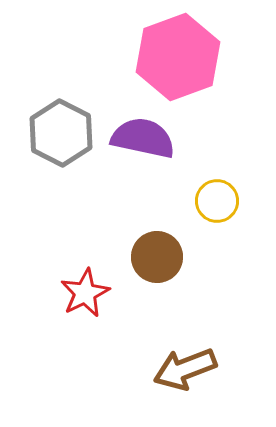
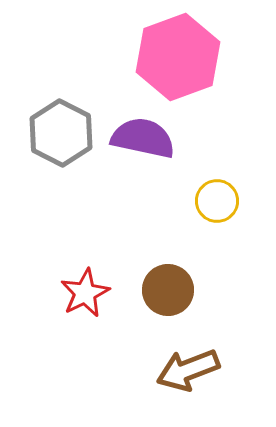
brown circle: moved 11 px right, 33 px down
brown arrow: moved 3 px right, 1 px down
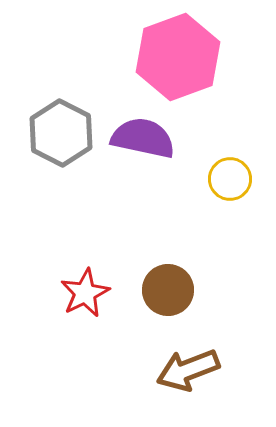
yellow circle: moved 13 px right, 22 px up
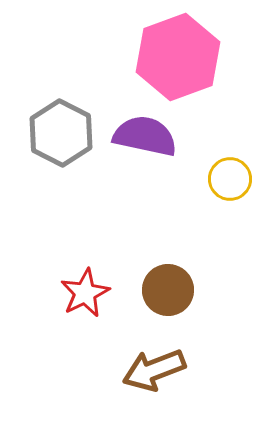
purple semicircle: moved 2 px right, 2 px up
brown arrow: moved 34 px left
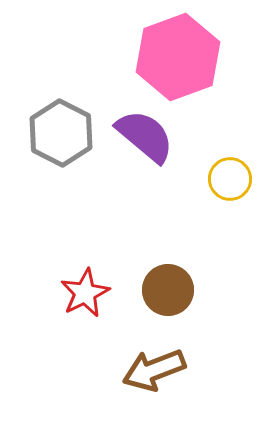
purple semicircle: rotated 28 degrees clockwise
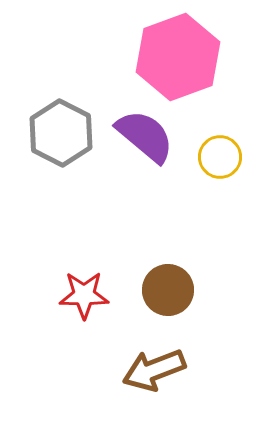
yellow circle: moved 10 px left, 22 px up
red star: moved 1 px left, 2 px down; rotated 27 degrees clockwise
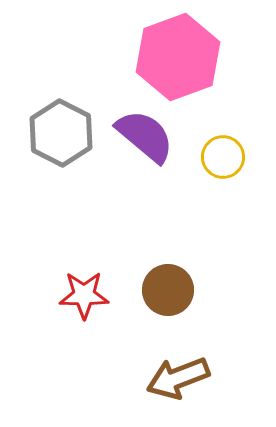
yellow circle: moved 3 px right
brown arrow: moved 24 px right, 8 px down
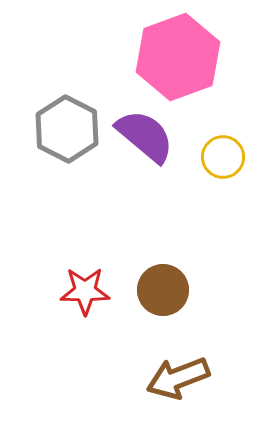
gray hexagon: moved 6 px right, 4 px up
brown circle: moved 5 px left
red star: moved 1 px right, 4 px up
